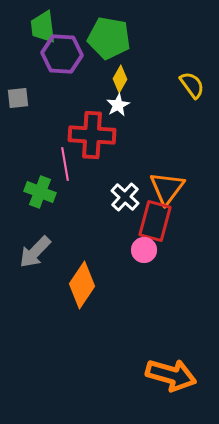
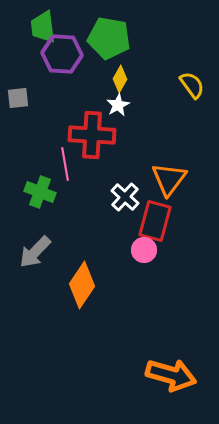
orange triangle: moved 2 px right, 9 px up
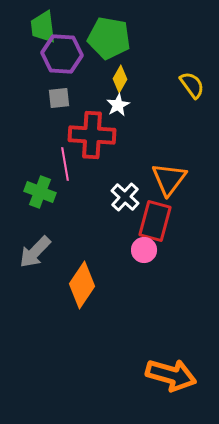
gray square: moved 41 px right
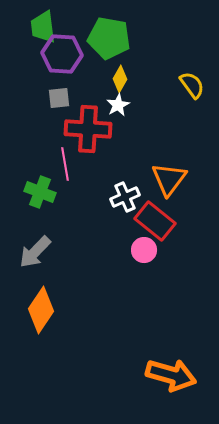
red cross: moved 4 px left, 6 px up
white cross: rotated 24 degrees clockwise
red rectangle: rotated 66 degrees counterclockwise
orange diamond: moved 41 px left, 25 px down
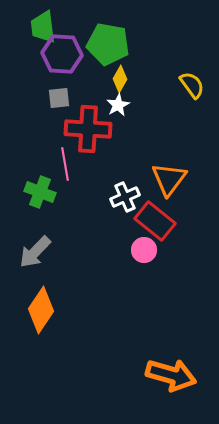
green pentagon: moved 1 px left, 6 px down
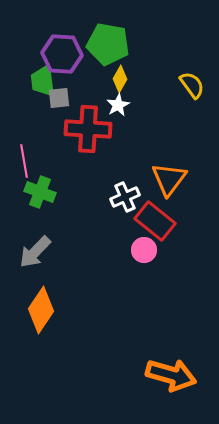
green trapezoid: moved 54 px down
pink line: moved 41 px left, 3 px up
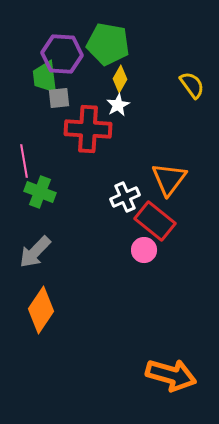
green trapezoid: moved 2 px right, 4 px up
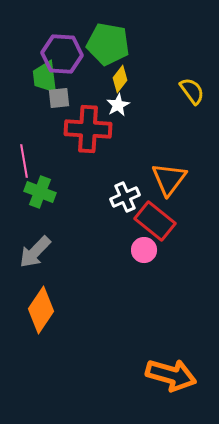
yellow diamond: rotated 8 degrees clockwise
yellow semicircle: moved 6 px down
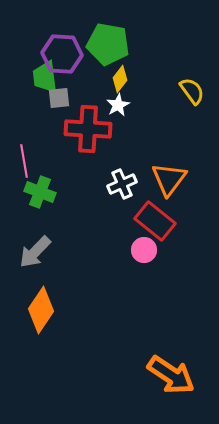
white cross: moved 3 px left, 13 px up
orange arrow: rotated 18 degrees clockwise
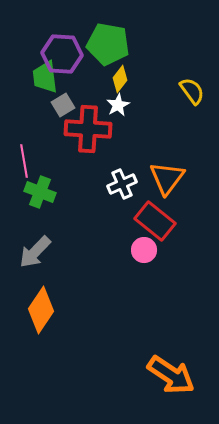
gray square: moved 4 px right, 7 px down; rotated 25 degrees counterclockwise
orange triangle: moved 2 px left, 1 px up
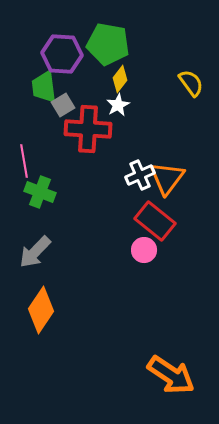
green trapezoid: moved 1 px left, 10 px down
yellow semicircle: moved 1 px left, 8 px up
white cross: moved 18 px right, 9 px up
